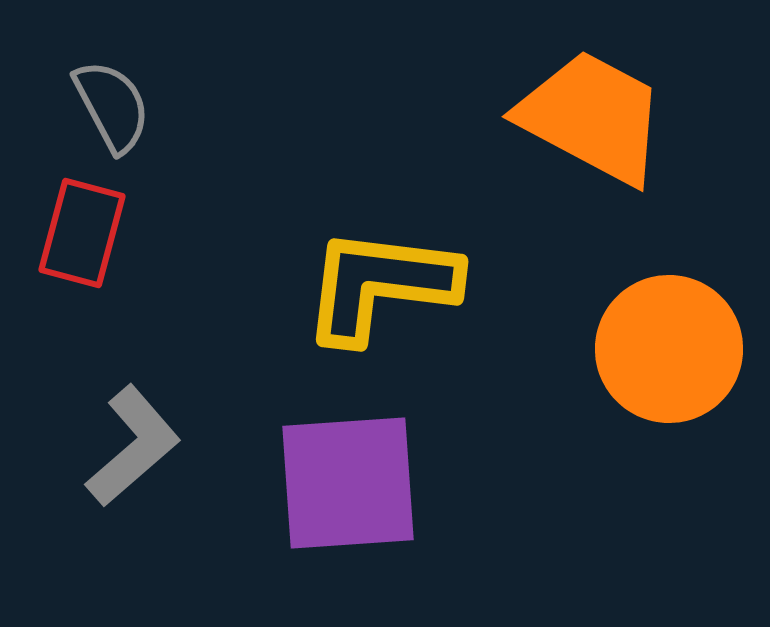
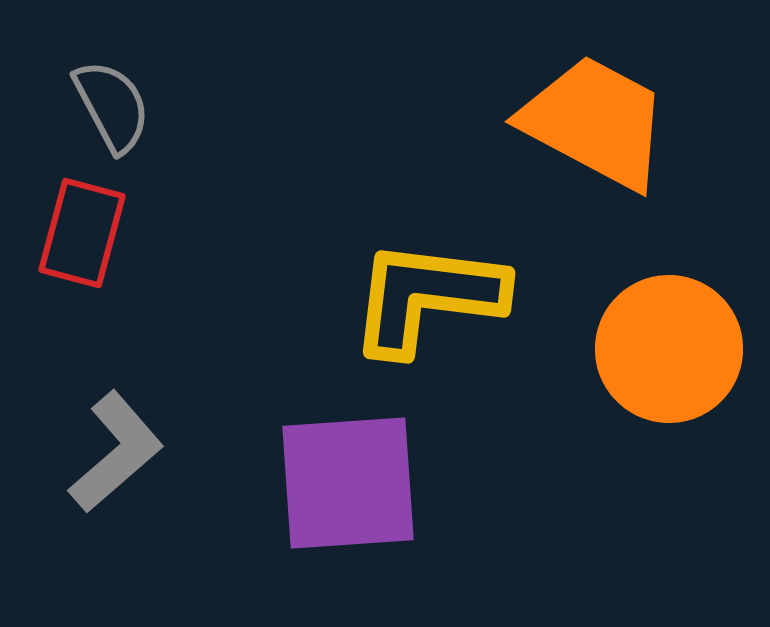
orange trapezoid: moved 3 px right, 5 px down
yellow L-shape: moved 47 px right, 12 px down
gray L-shape: moved 17 px left, 6 px down
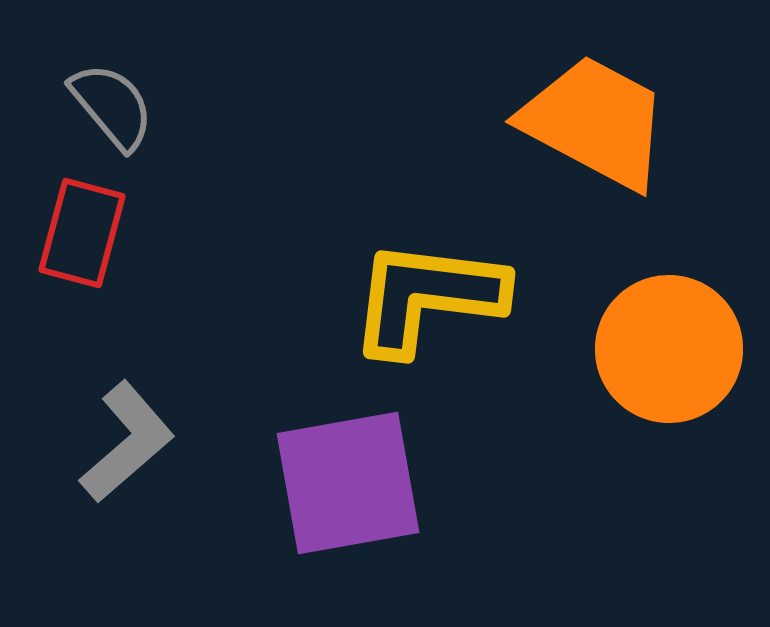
gray semicircle: rotated 12 degrees counterclockwise
gray L-shape: moved 11 px right, 10 px up
purple square: rotated 6 degrees counterclockwise
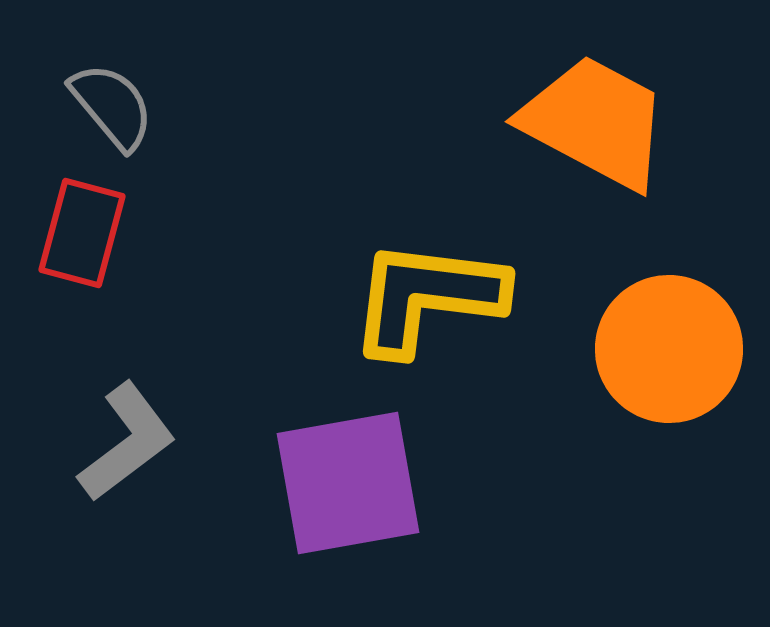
gray L-shape: rotated 4 degrees clockwise
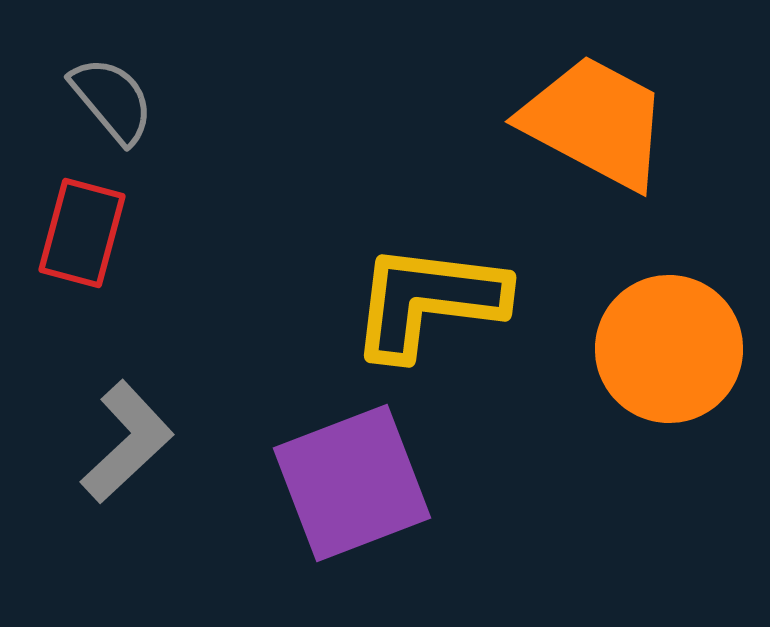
gray semicircle: moved 6 px up
yellow L-shape: moved 1 px right, 4 px down
gray L-shape: rotated 6 degrees counterclockwise
purple square: moved 4 px right; rotated 11 degrees counterclockwise
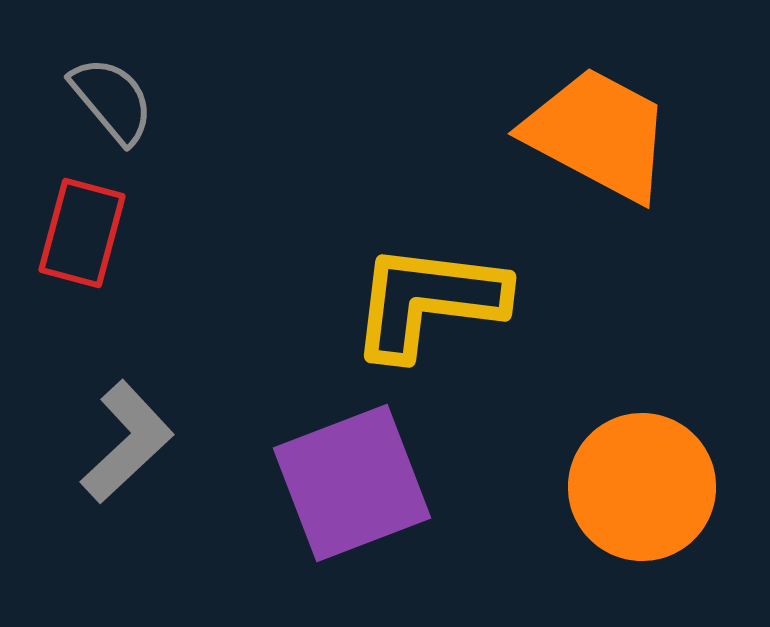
orange trapezoid: moved 3 px right, 12 px down
orange circle: moved 27 px left, 138 px down
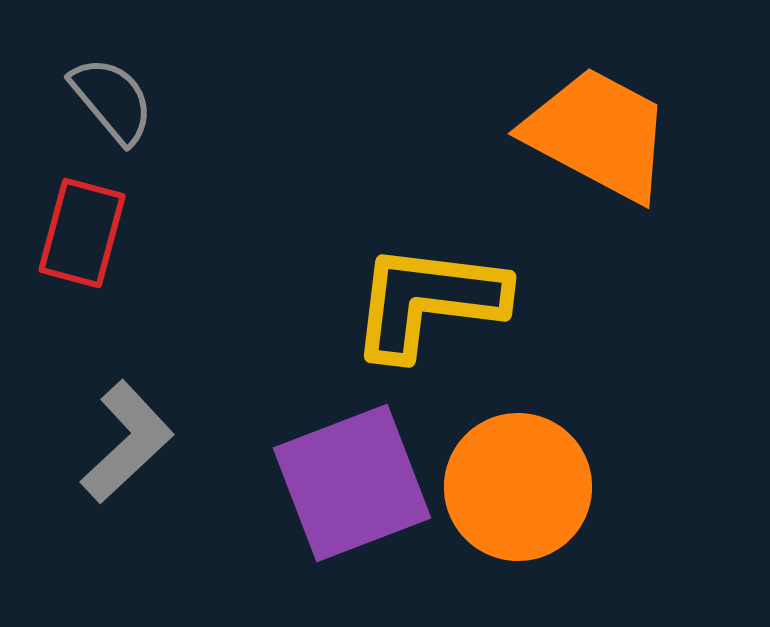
orange circle: moved 124 px left
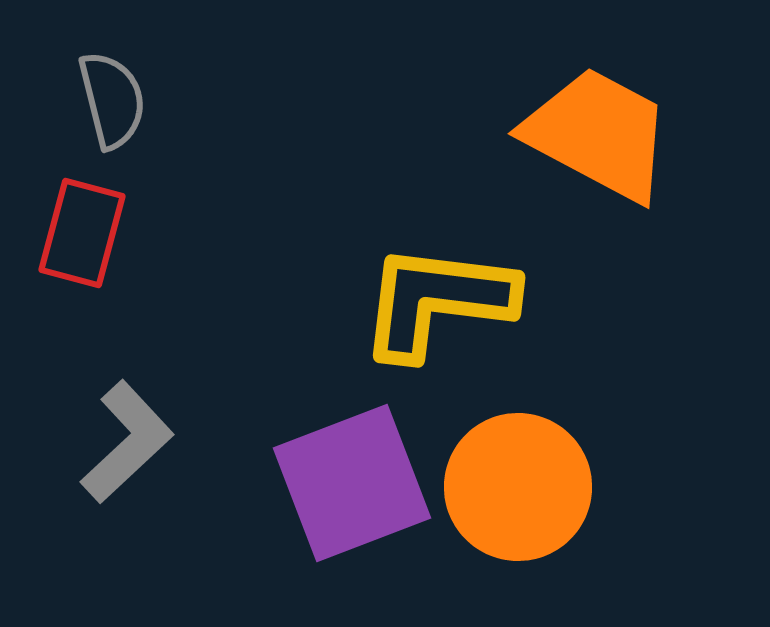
gray semicircle: rotated 26 degrees clockwise
yellow L-shape: moved 9 px right
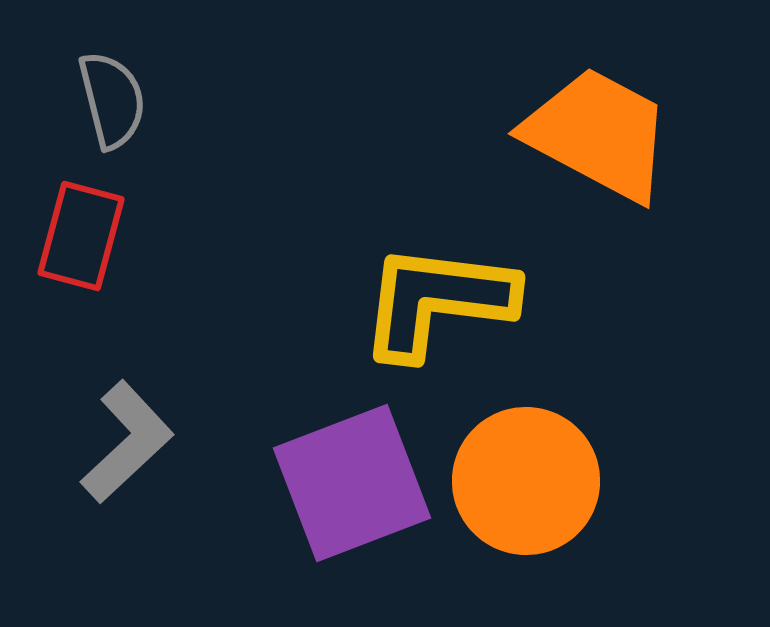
red rectangle: moved 1 px left, 3 px down
orange circle: moved 8 px right, 6 px up
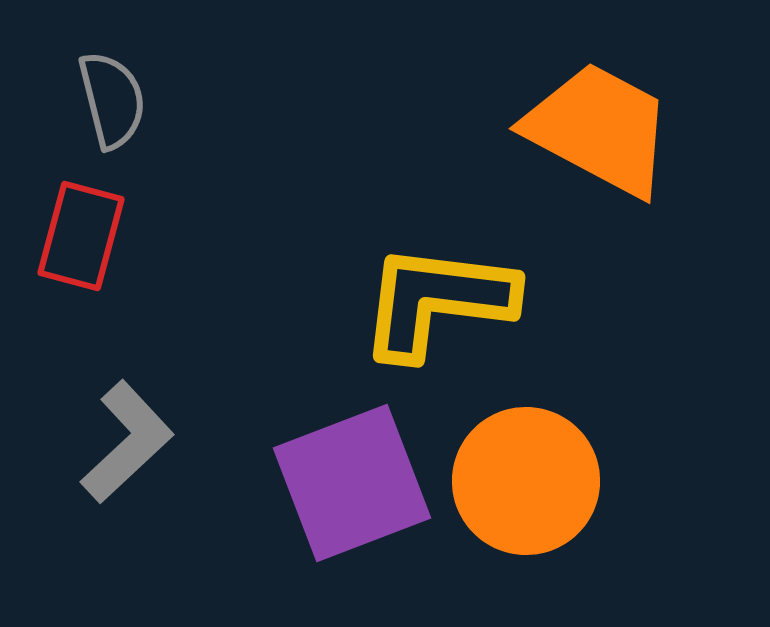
orange trapezoid: moved 1 px right, 5 px up
